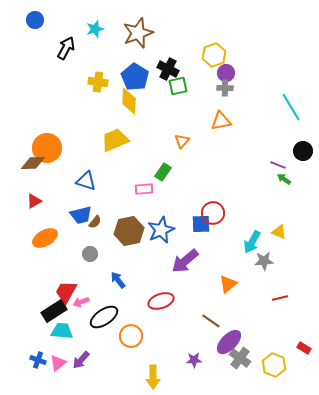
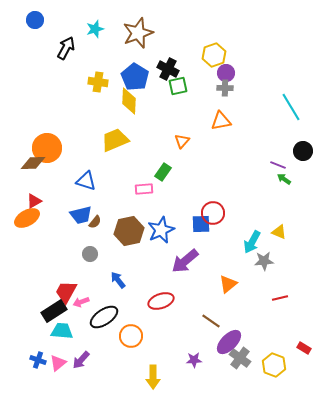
orange ellipse at (45, 238): moved 18 px left, 20 px up
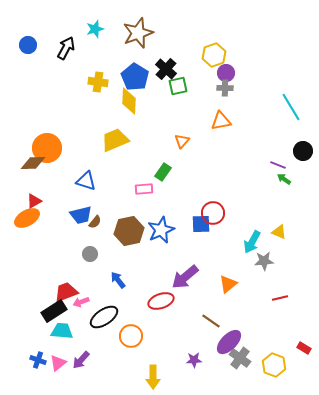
blue circle at (35, 20): moved 7 px left, 25 px down
black cross at (168, 69): moved 2 px left; rotated 15 degrees clockwise
purple arrow at (185, 261): moved 16 px down
red trapezoid at (66, 292): rotated 40 degrees clockwise
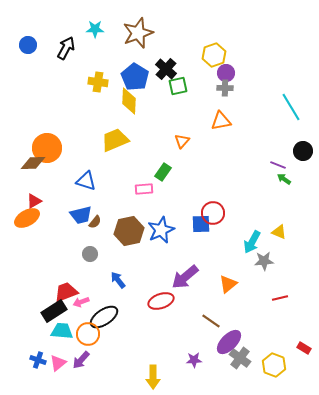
cyan star at (95, 29): rotated 18 degrees clockwise
orange circle at (131, 336): moved 43 px left, 2 px up
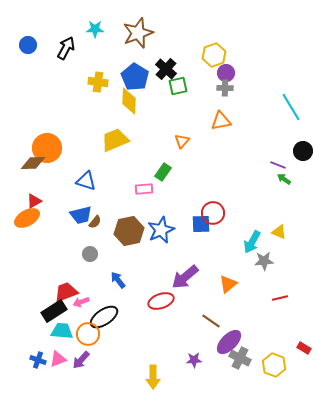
gray cross at (240, 358): rotated 10 degrees counterclockwise
pink triangle at (58, 363): moved 4 px up; rotated 18 degrees clockwise
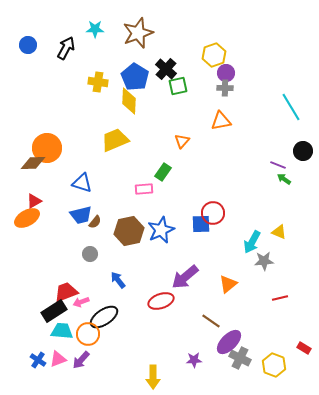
blue triangle at (86, 181): moved 4 px left, 2 px down
blue cross at (38, 360): rotated 14 degrees clockwise
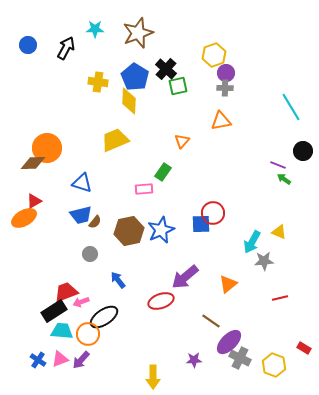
orange ellipse at (27, 218): moved 3 px left
pink triangle at (58, 359): moved 2 px right
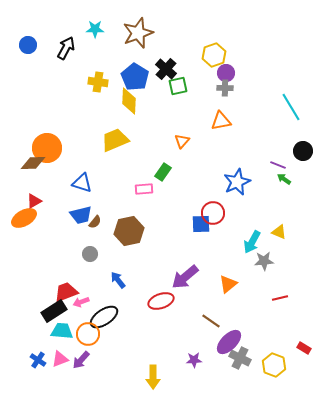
blue star at (161, 230): moved 76 px right, 48 px up
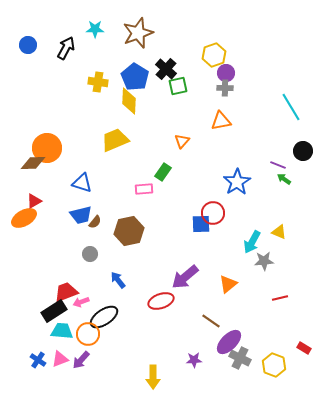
blue star at (237, 182): rotated 8 degrees counterclockwise
